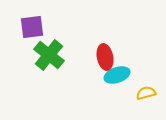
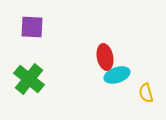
purple square: rotated 10 degrees clockwise
green cross: moved 20 px left, 24 px down
yellow semicircle: rotated 90 degrees counterclockwise
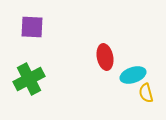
cyan ellipse: moved 16 px right
green cross: rotated 24 degrees clockwise
